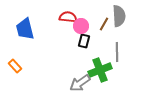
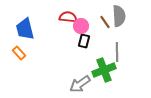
brown line: moved 1 px right, 2 px up; rotated 64 degrees counterclockwise
orange rectangle: moved 4 px right, 13 px up
green cross: moved 4 px right
gray arrow: moved 1 px down
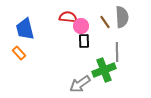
gray semicircle: moved 3 px right, 1 px down
black rectangle: rotated 16 degrees counterclockwise
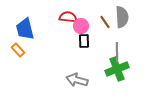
orange rectangle: moved 1 px left, 3 px up
green cross: moved 13 px right, 1 px up
gray arrow: moved 3 px left, 4 px up; rotated 50 degrees clockwise
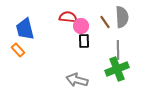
gray line: moved 1 px right, 2 px up
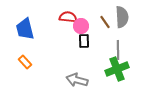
orange rectangle: moved 7 px right, 12 px down
